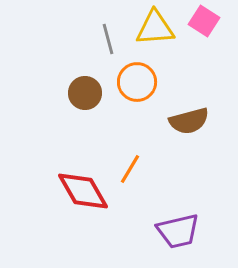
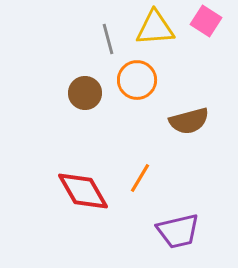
pink square: moved 2 px right
orange circle: moved 2 px up
orange line: moved 10 px right, 9 px down
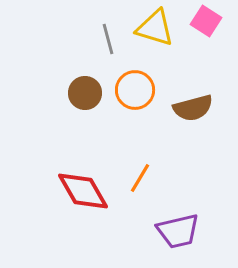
yellow triangle: rotated 21 degrees clockwise
orange circle: moved 2 px left, 10 px down
brown semicircle: moved 4 px right, 13 px up
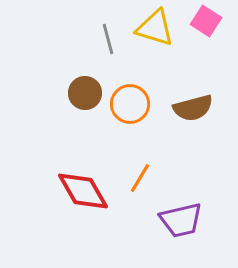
orange circle: moved 5 px left, 14 px down
purple trapezoid: moved 3 px right, 11 px up
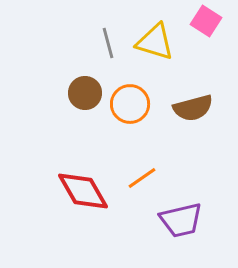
yellow triangle: moved 14 px down
gray line: moved 4 px down
orange line: moved 2 px right; rotated 24 degrees clockwise
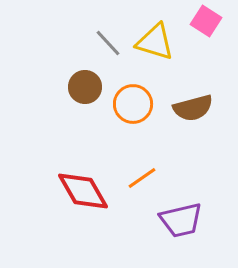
gray line: rotated 28 degrees counterclockwise
brown circle: moved 6 px up
orange circle: moved 3 px right
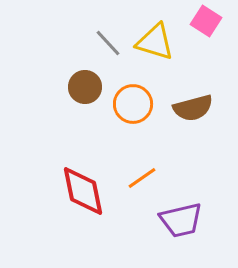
red diamond: rotated 18 degrees clockwise
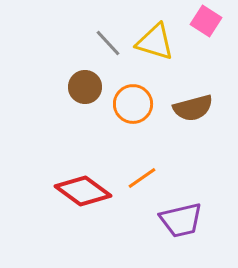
red diamond: rotated 42 degrees counterclockwise
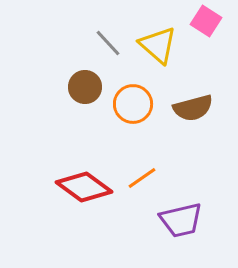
yellow triangle: moved 3 px right, 3 px down; rotated 24 degrees clockwise
red diamond: moved 1 px right, 4 px up
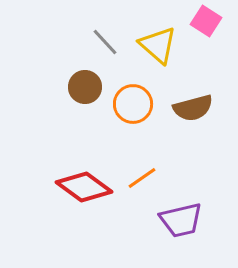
gray line: moved 3 px left, 1 px up
